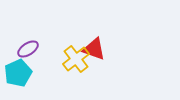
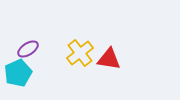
red triangle: moved 15 px right, 10 px down; rotated 10 degrees counterclockwise
yellow cross: moved 4 px right, 6 px up
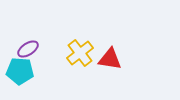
red triangle: moved 1 px right
cyan pentagon: moved 2 px right, 2 px up; rotated 28 degrees clockwise
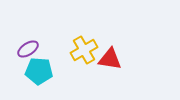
yellow cross: moved 4 px right, 3 px up; rotated 8 degrees clockwise
cyan pentagon: moved 19 px right
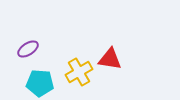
yellow cross: moved 5 px left, 22 px down
cyan pentagon: moved 1 px right, 12 px down
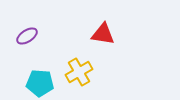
purple ellipse: moved 1 px left, 13 px up
red triangle: moved 7 px left, 25 px up
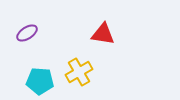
purple ellipse: moved 3 px up
cyan pentagon: moved 2 px up
